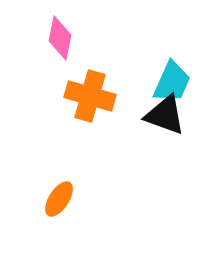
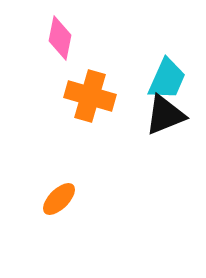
cyan trapezoid: moved 5 px left, 3 px up
black triangle: rotated 42 degrees counterclockwise
orange ellipse: rotated 12 degrees clockwise
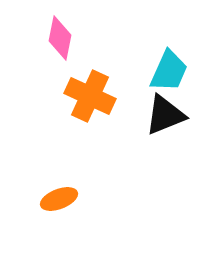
cyan trapezoid: moved 2 px right, 8 px up
orange cross: rotated 9 degrees clockwise
orange ellipse: rotated 24 degrees clockwise
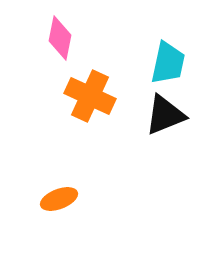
cyan trapezoid: moved 1 px left, 8 px up; rotated 12 degrees counterclockwise
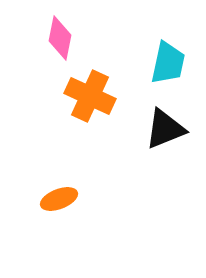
black triangle: moved 14 px down
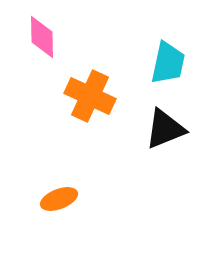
pink diamond: moved 18 px left, 1 px up; rotated 12 degrees counterclockwise
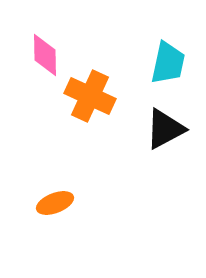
pink diamond: moved 3 px right, 18 px down
black triangle: rotated 6 degrees counterclockwise
orange ellipse: moved 4 px left, 4 px down
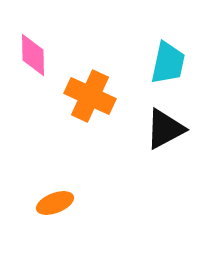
pink diamond: moved 12 px left
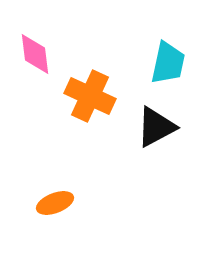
pink diamond: moved 2 px right, 1 px up; rotated 6 degrees counterclockwise
black triangle: moved 9 px left, 2 px up
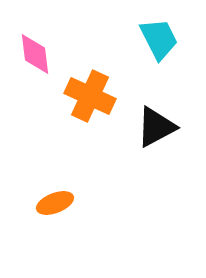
cyan trapezoid: moved 9 px left, 24 px up; rotated 39 degrees counterclockwise
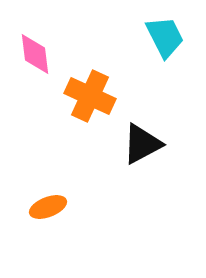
cyan trapezoid: moved 6 px right, 2 px up
black triangle: moved 14 px left, 17 px down
orange ellipse: moved 7 px left, 4 px down
